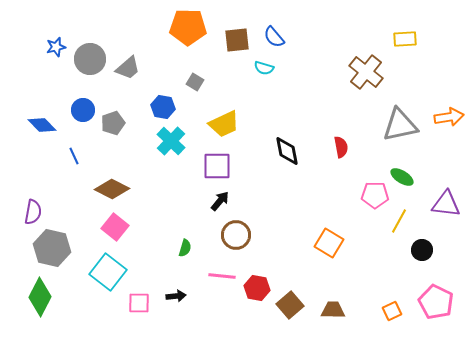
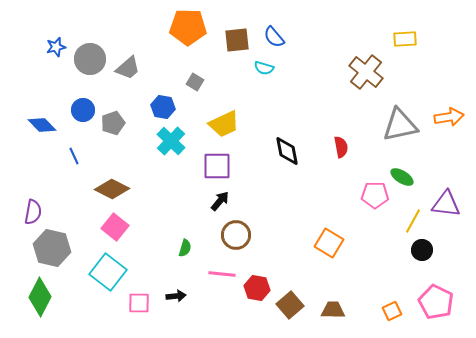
yellow line at (399, 221): moved 14 px right
pink line at (222, 276): moved 2 px up
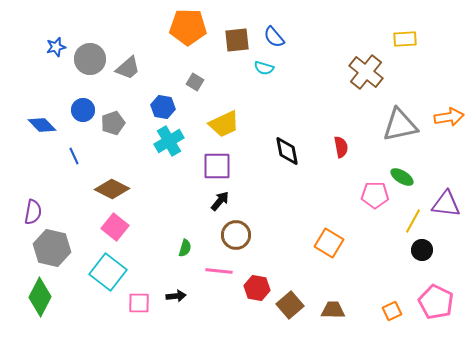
cyan cross at (171, 141): moved 2 px left; rotated 16 degrees clockwise
pink line at (222, 274): moved 3 px left, 3 px up
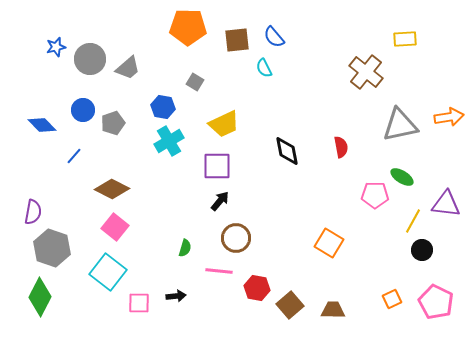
cyan semicircle at (264, 68): rotated 48 degrees clockwise
blue line at (74, 156): rotated 66 degrees clockwise
brown circle at (236, 235): moved 3 px down
gray hexagon at (52, 248): rotated 6 degrees clockwise
orange square at (392, 311): moved 12 px up
